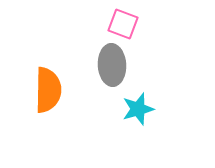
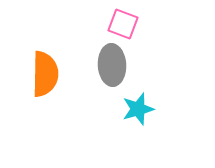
orange semicircle: moved 3 px left, 16 px up
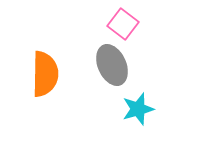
pink square: rotated 16 degrees clockwise
gray ellipse: rotated 21 degrees counterclockwise
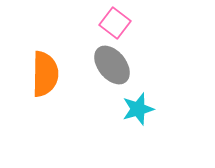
pink square: moved 8 px left, 1 px up
gray ellipse: rotated 15 degrees counterclockwise
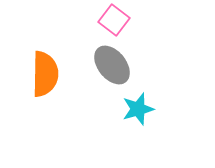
pink square: moved 1 px left, 3 px up
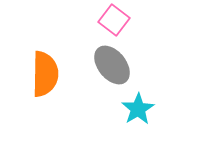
cyan star: rotated 16 degrees counterclockwise
